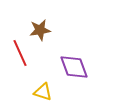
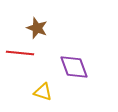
brown star: moved 3 px left, 2 px up; rotated 30 degrees clockwise
red line: rotated 60 degrees counterclockwise
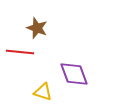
red line: moved 1 px up
purple diamond: moved 7 px down
